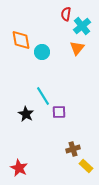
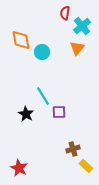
red semicircle: moved 1 px left, 1 px up
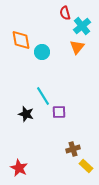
red semicircle: rotated 24 degrees counterclockwise
orange triangle: moved 1 px up
black star: rotated 14 degrees counterclockwise
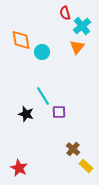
brown cross: rotated 32 degrees counterclockwise
